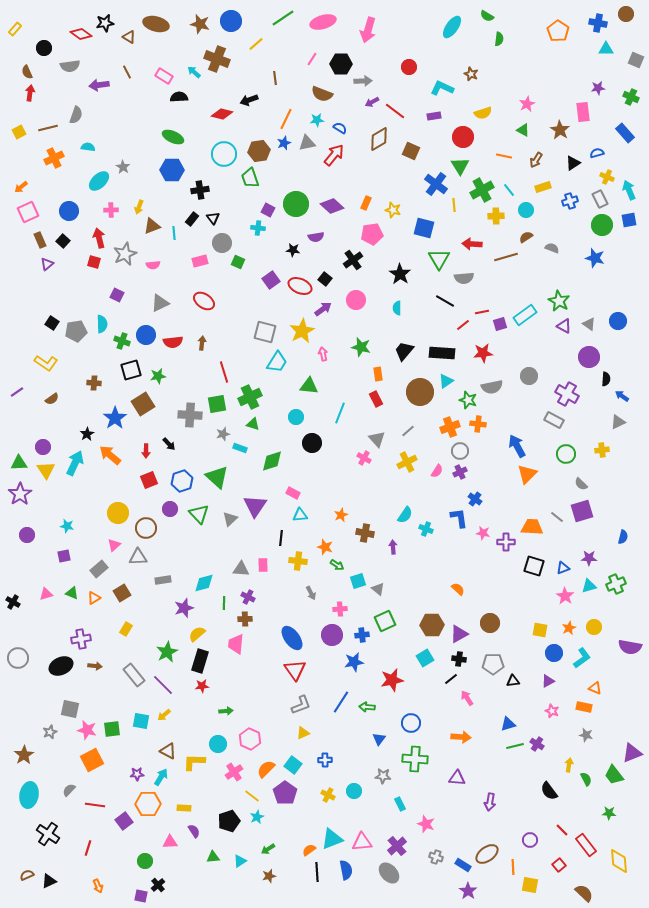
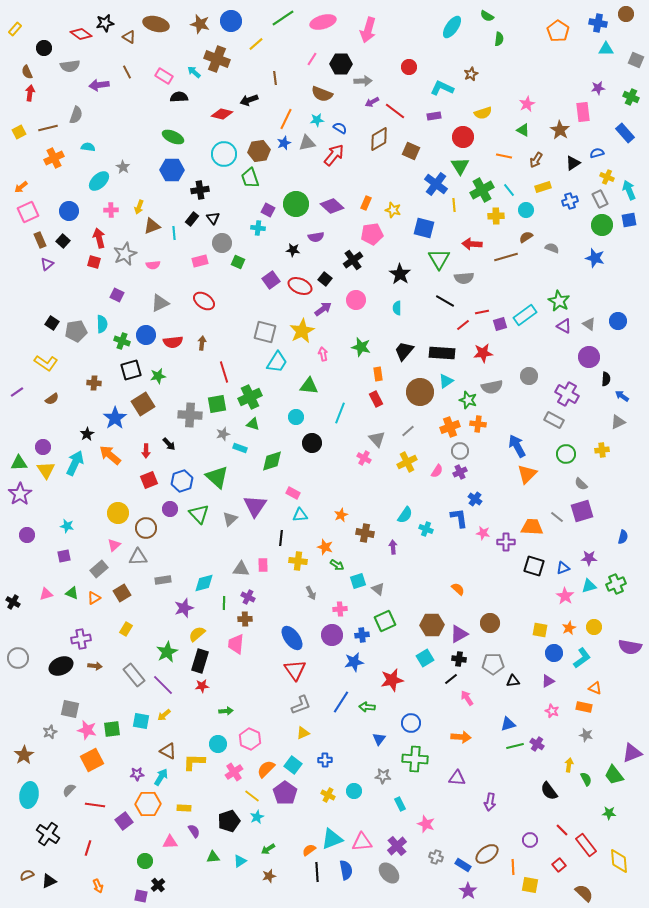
brown star at (471, 74): rotated 24 degrees clockwise
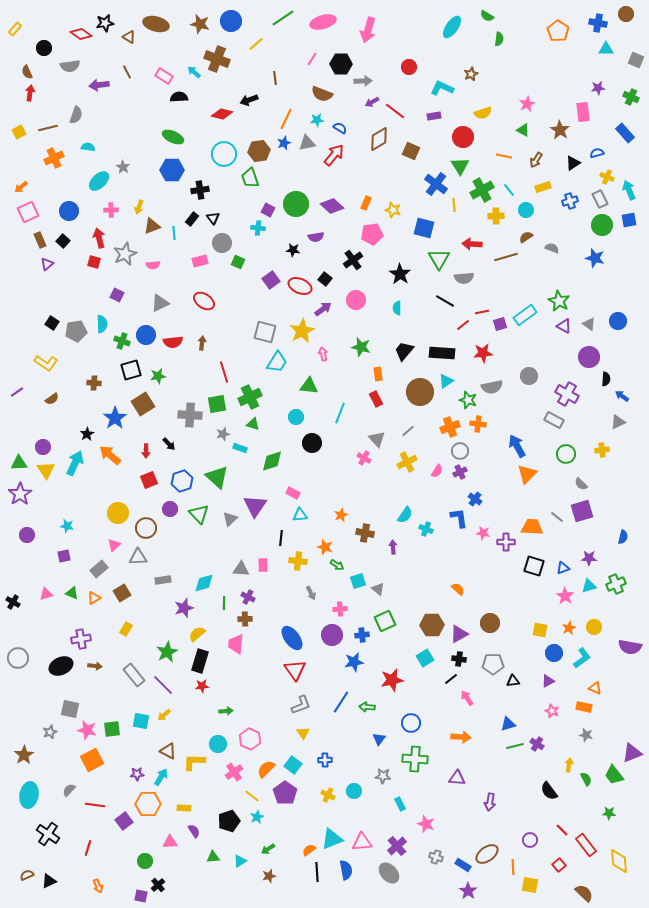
yellow triangle at (303, 733): rotated 40 degrees counterclockwise
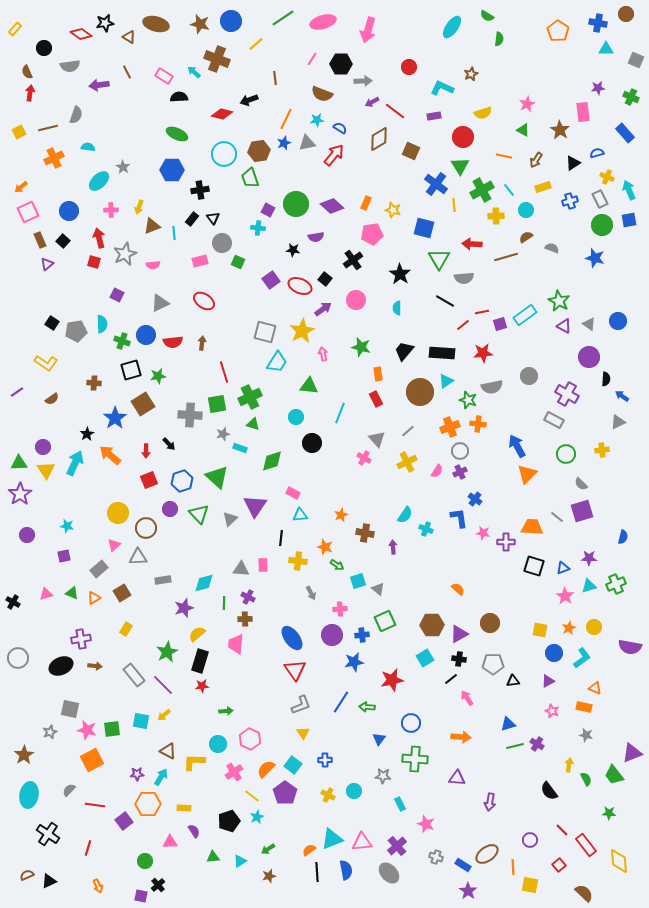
green ellipse at (173, 137): moved 4 px right, 3 px up
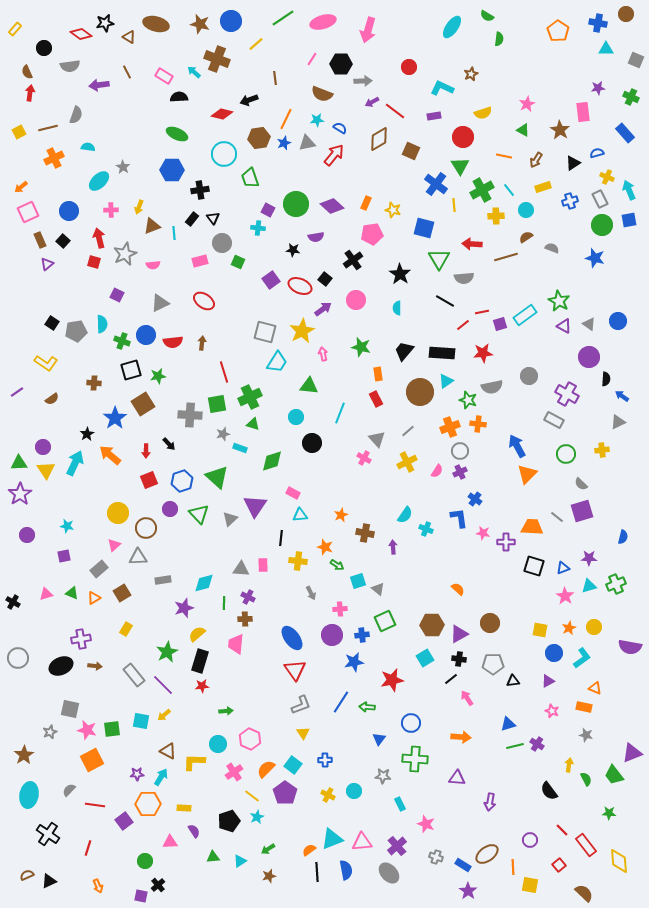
brown hexagon at (259, 151): moved 13 px up
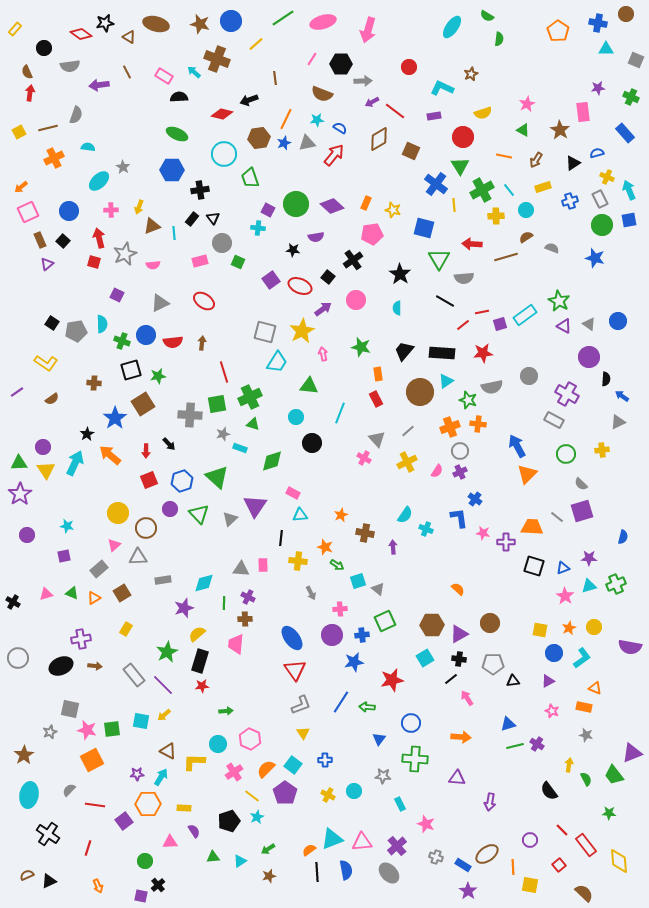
black square at (325, 279): moved 3 px right, 2 px up
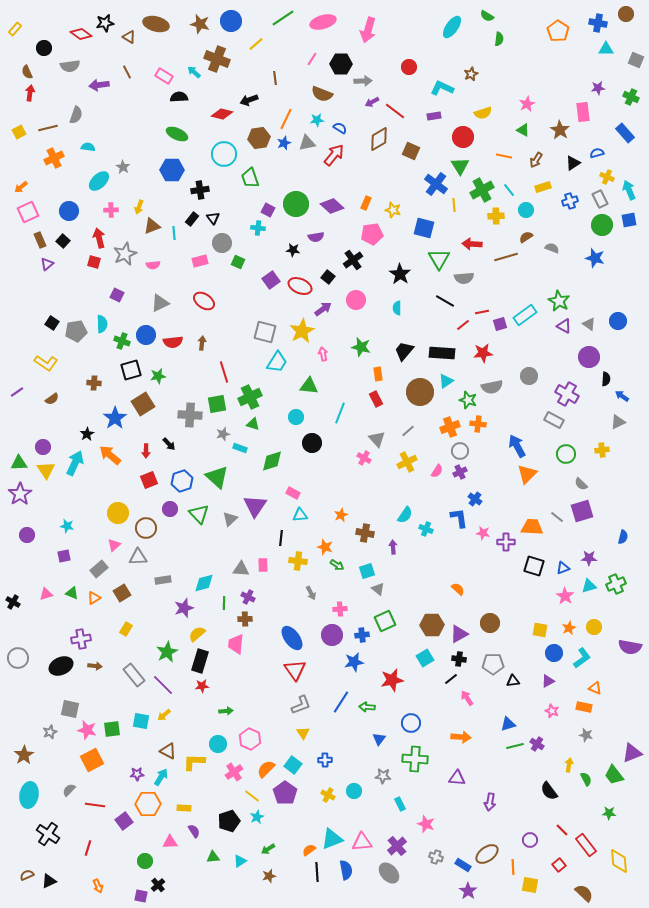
cyan square at (358, 581): moved 9 px right, 10 px up
